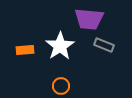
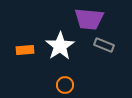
orange circle: moved 4 px right, 1 px up
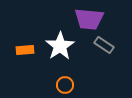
gray rectangle: rotated 12 degrees clockwise
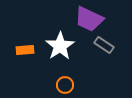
purple trapezoid: rotated 20 degrees clockwise
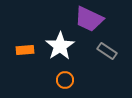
gray rectangle: moved 3 px right, 6 px down
orange circle: moved 5 px up
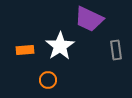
gray rectangle: moved 9 px right, 1 px up; rotated 48 degrees clockwise
orange circle: moved 17 px left
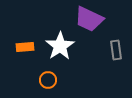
orange rectangle: moved 3 px up
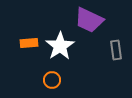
purple trapezoid: moved 1 px down
orange rectangle: moved 4 px right, 4 px up
orange circle: moved 4 px right
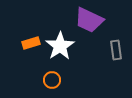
orange rectangle: moved 2 px right; rotated 12 degrees counterclockwise
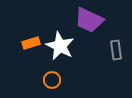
white star: rotated 12 degrees counterclockwise
